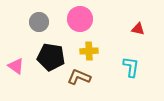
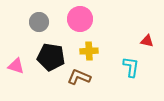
red triangle: moved 9 px right, 12 px down
pink triangle: rotated 18 degrees counterclockwise
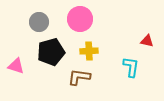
black pentagon: moved 5 px up; rotated 24 degrees counterclockwise
brown L-shape: rotated 15 degrees counterclockwise
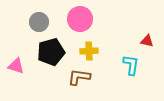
cyan L-shape: moved 2 px up
